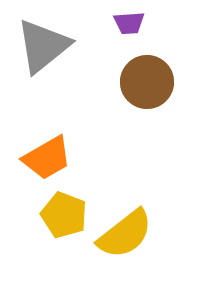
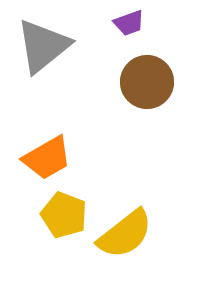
purple trapezoid: rotated 16 degrees counterclockwise
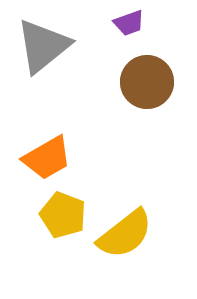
yellow pentagon: moved 1 px left
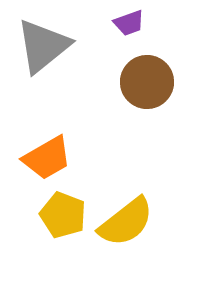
yellow semicircle: moved 1 px right, 12 px up
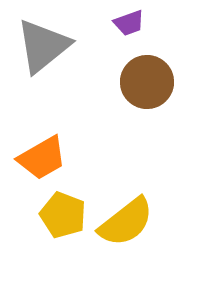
orange trapezoid: moved 5 px left
